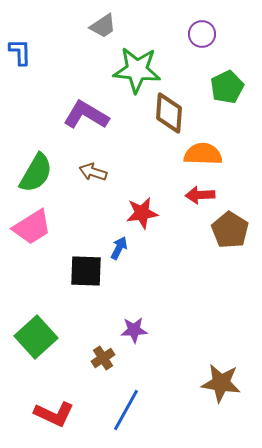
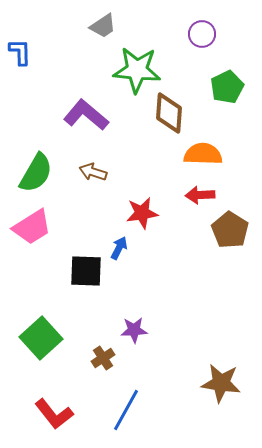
purple L-shape: rotated 9 degrees clockwise
green square: moved 5 px right, 1 px down
red L-shape: rotated 27 degrees clockwise
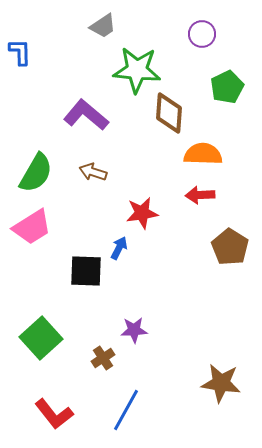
brown pentagon: moved 17 px down
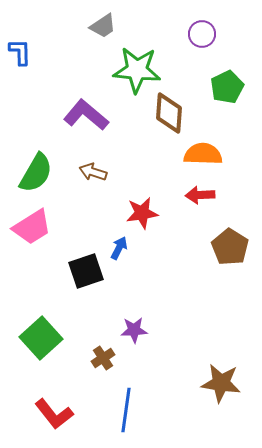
black square: rotated 21 degrees counterclockwise
blue line: rotated 21 degrees counterclockwise
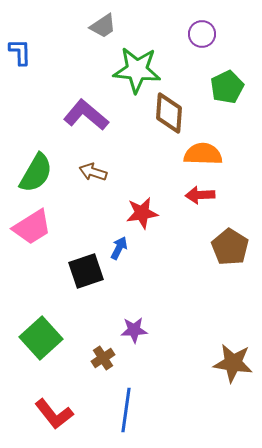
brown star: moved 12 px right, 20 px up
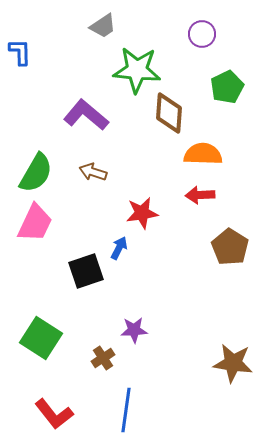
pink trapezoid: moved 3 px right, 4 px up; rotated 33 degrees counterclockwise
green square: rotated 15 degrees counterclockwise
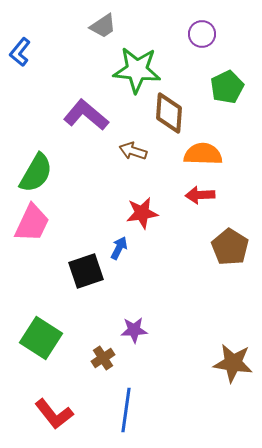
blue L-shape: rotated 140 degrees counterclockwise
brown arrow: moved 40 px right, 21 px up
pink trapezoid: moved 3 px left
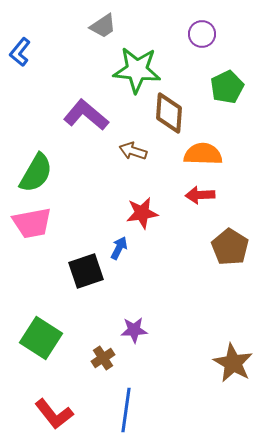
pink trapezoid: rotated 54 degrees clockwise
brown star: rotated 21 degrees clockwise
